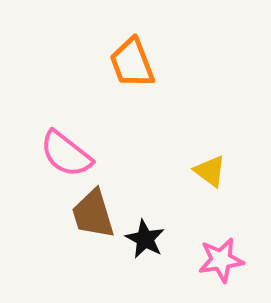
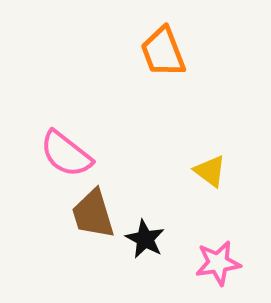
orange trapezoid: moved 31 px right, 11 px up
pink star: moved 3 px left, 3 px down
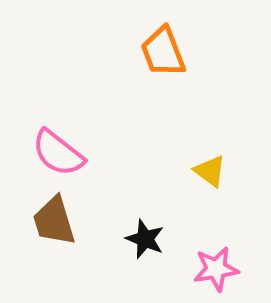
pink semicircle: moved 8 px left, 1 px up
brown trapezoid: moved 39 px left, 7 px down
black star: rotated 6 degrees counterclockwise
pink star: moved 2 px left, 6 px down
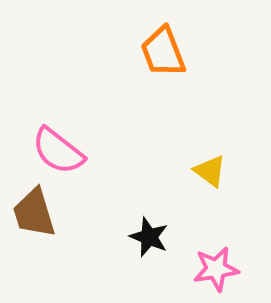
pink semicircle: moved 2 px up
brown trapezoid: moved 20 px left, 8 px up
black star: moved 4 px right, 2 px up
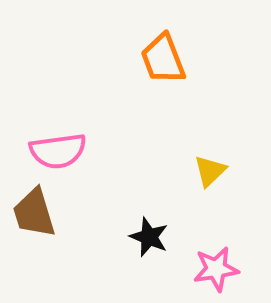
orange trapezoid: moved 7 px down
pink semicircle: rotated 46 degrees counterclockwise
yellow triangle: rotated 39 degrees clockwise
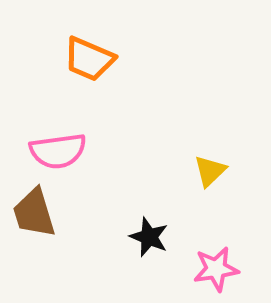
orange trapezoid: moved 74 px left; rotated 46 degrees counterclockwise
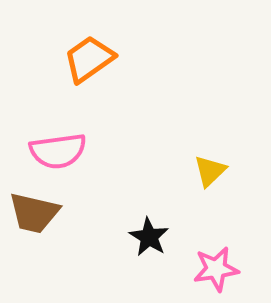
orange trapezoid: rotated 122 degrees clockwise
brown trapezoid: rotated 60 degrees counterclockwise
black star: rotated 9 degrees clockwise
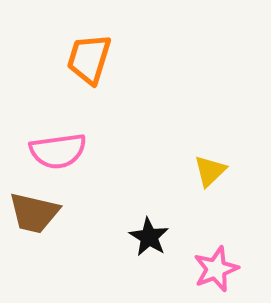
orange trapezoid: rotated 38 degrees counterclockwise
pink star: rotated 12 degrees counterclockwise
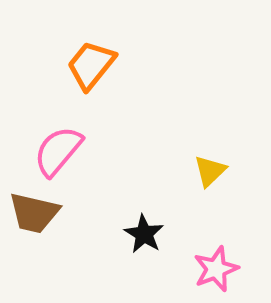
orange trapezoid: moved 2 px right, 6 px down; rotated 22 degrees clockwise
pink semicircle: rotated 138 degrees clockwise
black star: moved 5 px left, 3 px up
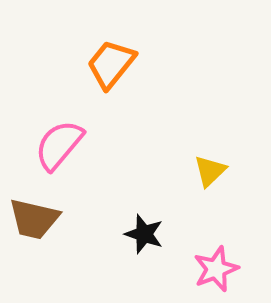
orange trapezoid: moved 20 px right, 1 px up
pink semicircle: moved 1 px right, 6 px up
brown trapezoid: moved 6 px down
black star: rotated 12 degrees counterclockwise
